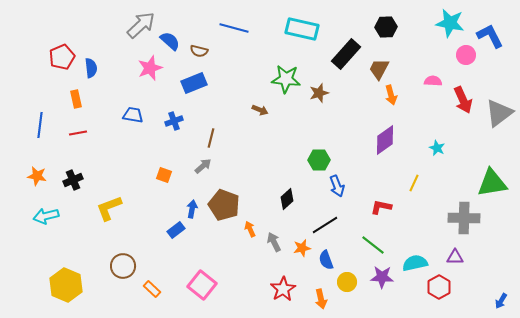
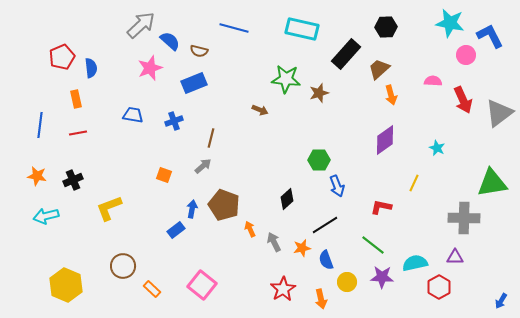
brown trapezoid at (379, 69): rotated 20 degrees clockwise
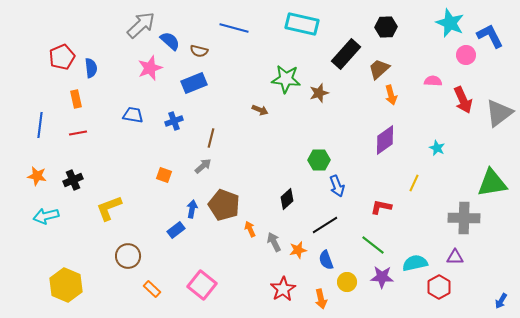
cyan star at (450, 23): rotated 12 degrees clockwise
cyan rectangle at (302, 29): moved 5 px up
orange star at (302, 248): moved 4 px left, 2 px down
brown circle at (123, 266): moved 5 px right, 10 px up
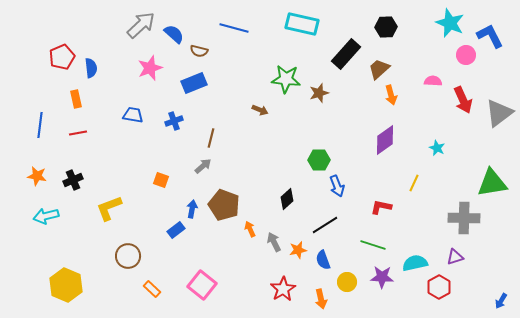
blue semicircle at (170, 41): moved 4 px right, 7 px up
orange square at (164, 175): moved 3 px left, 5 px down
green line at (373, 245): rotated 20 degrees counterclockwise
purple triangle at (455, 257): rotated 18 degrees counterclockwise
blue semicircle at (326, 260): moved 3 px left
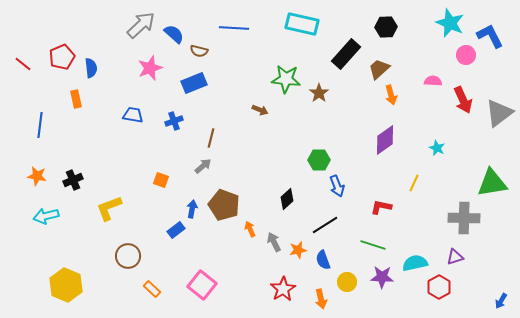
blue line at (234, 28): rotated 12 degrees counterclockwise
brown star at (319, 93): rotated 18 degrees counterclockwise
red line at (78, 133): moved 55 px left, 69 px up; rotated 48 degrees clockwise
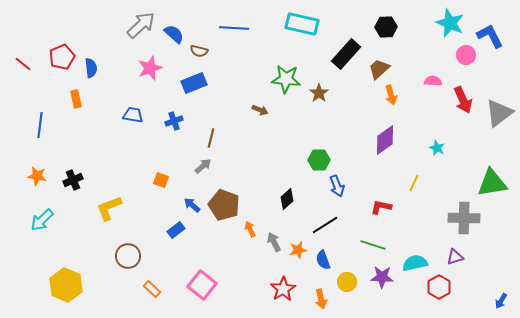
blue arrow at (192, 209): moved 4 px up; rotated 60 degrees counterclockwise
cyan arrow at (46, 216): moved 4 px left, 4 px down; rotated 30 degrees counterclockwise
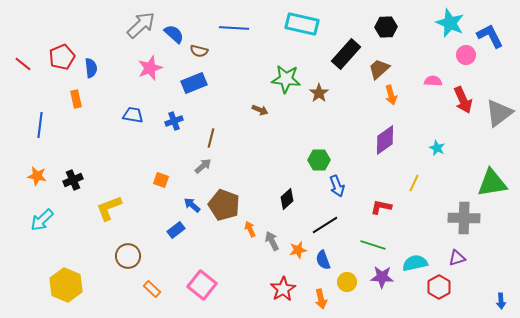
gray arrow at (274, 242): moved 2 px left, 1 px up
purple triangle at (455, 257): moved 2 px right, 1 px down
blue arrow at (501, 301): rotated 35 degrees counterclockwise
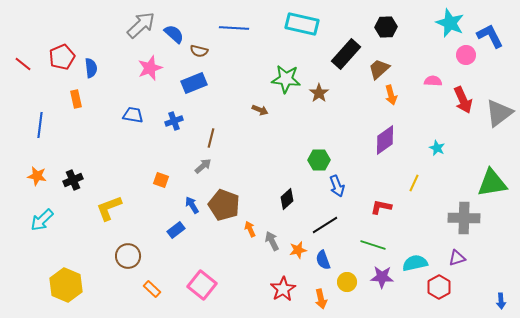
blue arrow at (192, 205): rotated 18 degrees clockwise
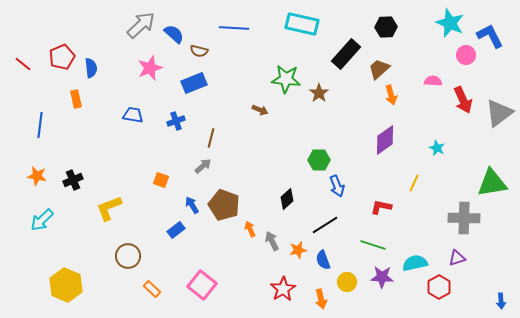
blue cross at (174, 121): moved 2 px right
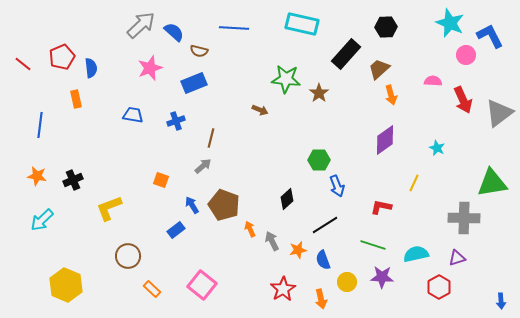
blue semicircle at (174, 34): moved 2 px up
cyan semicircle at (415, 263): moved 1 px right, 9 px up
